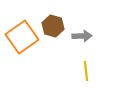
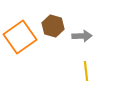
orange square: moved 2 px left
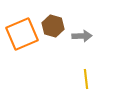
orange square: moved 2 px right, 3 px up; rotated 12 degrees clockwise
yellow line: moved 8 px down
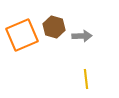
brown hexagon: moved 1 px right, 1 px down
orange square: moved 1 px down
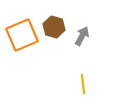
gray arrow: rotated 60 degrees counterclockwise
yellow line: moved 3 px left, 5 px down
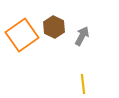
brown hexagon: rotated 10 degrees clockwise
orange square: rotated 12 degrees counterclockwise
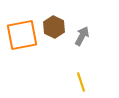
orange square: rotated 24 degrees clockwise
yellow line: moved 2 px left, 2 px up; rotated 12 degrees counterclockwise
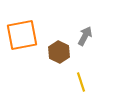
brown hexagon: moved 5 px right, 25 px down
gray arrow: moved 3 px right
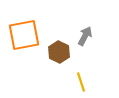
orange square: moved 2 px right
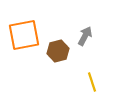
brown hexagon: moved 1 px left, 1 px up; rotated 20 degrees clockwise
yellow line: moved 11 px right
